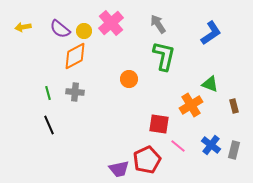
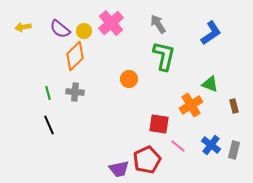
orange diamond: rotated 16 degrees counterclockwise
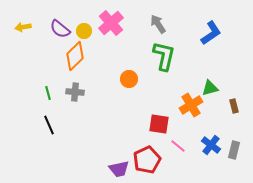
green triangle: moved 4 px down; rotated 36 degrees counterclockwise
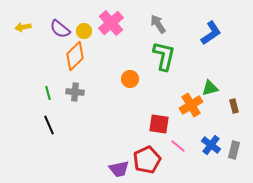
orange circle: moved 1 px right
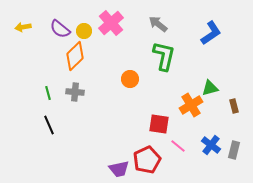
gray arrow: rotated 18 degrees counterclockwise
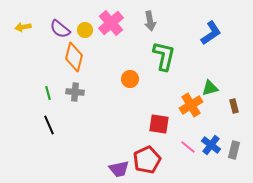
gray arrow: moved 8 px left, 3 px up; rotated 138 degrees counterclockwise
yellow circle: moved 1 px right, 1 px up
orange diamond: moved 1 px left, 1 px down; rotated 32 degrees counterclockwise
pink line: moved 10 px right, 1 px down
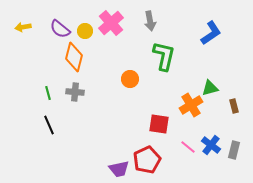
yellow circle: moved 1 px down
